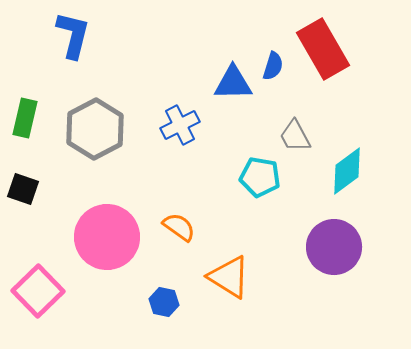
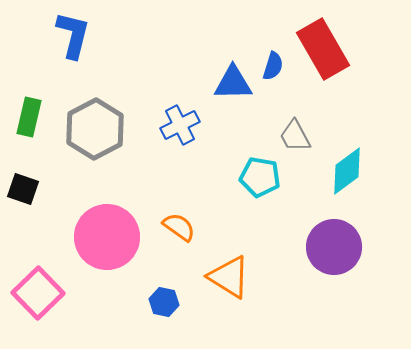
green rectangle: moved 4 px right, 1 px up
pink square: moved 2 px down
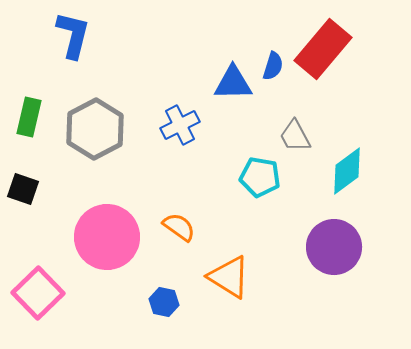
red rectangle: rotated 70 degrees clockwise
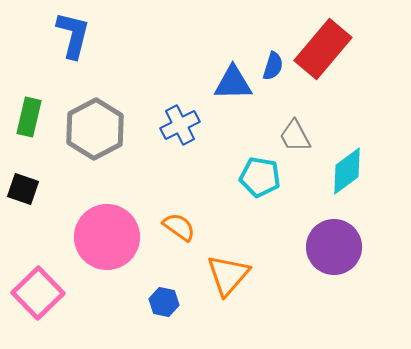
orange triangle: moved 1 px left, 2 px up; rotated 39 degrees clockwise
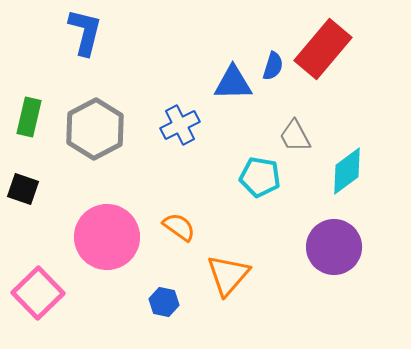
blue L-shape: moved 12 px right, 3 px up
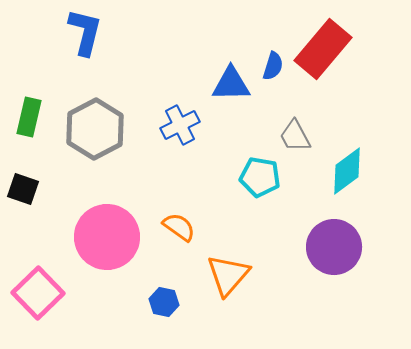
blue triangle: moved 2 px left, 1 px down
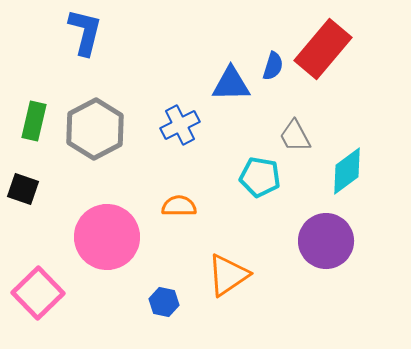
green rectangle: moved 5 px right, 4 px down
orange semicircle: moved 21 px up; rotated 36 degrees counterclockwise
purple circle: moved 8 px left, 6 px up
orange triangle: rotated 15 degrees clockwise
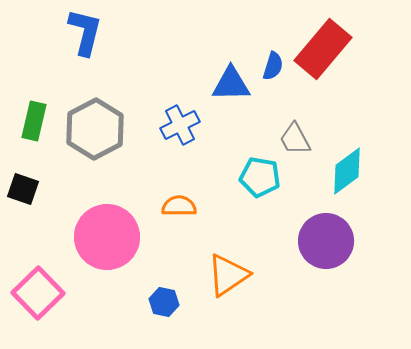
gray trapezoid: moved 3 px down
